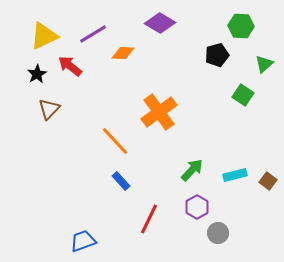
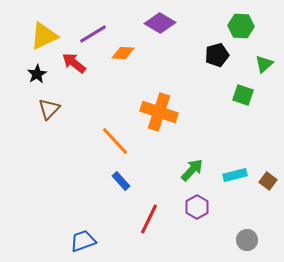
red arrow: moved 4 px right, 3 px up
green square: rotated 15 degrees counterclockwise
orange cross: rotated 36 degrees counterclockwise
gray circle: moved 29 px right, 7 px down
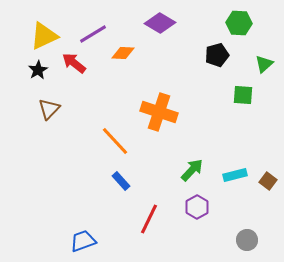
green hexagon: moved 2 px left, 3 px up
black star: moved 1 px right, 4 px up
green square: rotated 15 degrees counterclockwise
